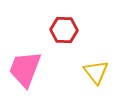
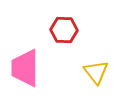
pink trapezoid: moved 1 px up; rotated 21 degrees counterclockwise
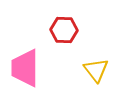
yellow triangle: moved 2 px up
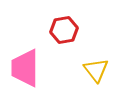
red hexagon: rotated 12 degrees counterclockwise
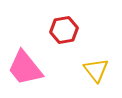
pink trapezoid: rotated 39 degrees counterclockwise
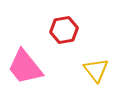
pink trapezoid: moved 1 px up
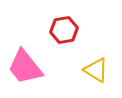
yellow triangle: rotated 20 degrees counterclockwise
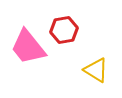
pink trapezoid: moved 3 px right, 20 px up
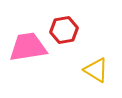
pink trapezoid: rotated 120 degrees clockwise
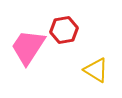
pink trapezoid: rotated 48 degrees counterclockwise
